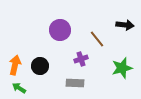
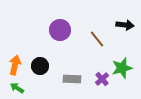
purple cross: moved 21 px right, 20 px down; rotated 24 degrees counterclockwise
gray rectangle: moved 3 px left, 4 px up
green arrow: moved 2 px left
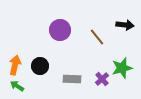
brown line: moved 2 px up
green arrow: moved 2 px up
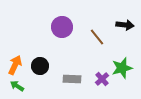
purple circle: moved 2 px right, 3 px up
orange arrow: rotated 12 degrees clockwise
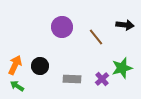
brown line: moved 1 px left
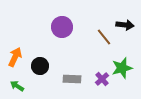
brown line: moved 8 px right
orange arrow: moved 8 px up
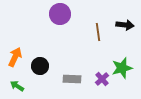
purple circle: moved 2 px left, 13 px up
brown line: moved 6 px left, 5 px up; rotated 30 degrees clockwise
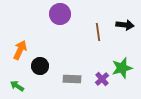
orange arrow: moved 5 px right, 7 px up
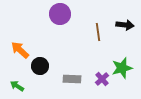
orange arrow: rotated 72 degrees counterclockwise
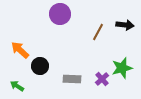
brown line: rotated 36 degrees clockwise
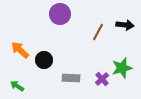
black circle: moved 4 px right, 6 px up
gray rectangle: moved 1 px left, 1 px up
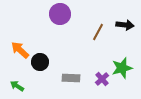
black circle: moved 4 px left, 2 px down
